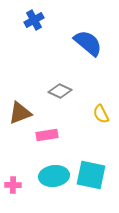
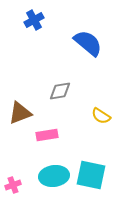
gray diamond: rotated 35 degrees counterclockwise
yellow semicircle: moved 2 px down; rotated 30 degrees counterclockwise
pink cross: rotated 21 degrees counterclockwise
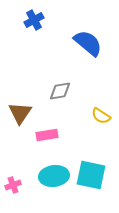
brown triangle: rotated 35 degrees counterclockwise
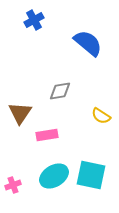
cyan ellipse: rotated 24 degrees counterclockwise
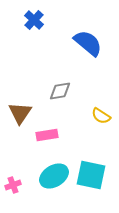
blue cross: rotated 18 degrees counterclockwise
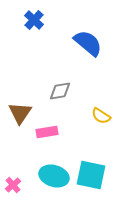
pink rectangle: moved 3 px up
cyan ellipse: rotated 48 degrees clockwise
pink cross: rotated 21 degrees counterclockwise
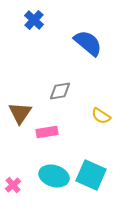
cyan square: rotated 12 degrees clockwise
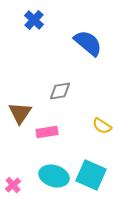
yellow semicircle: moved 1 px right, 10 px down
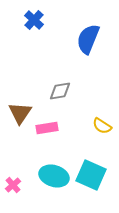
blue semicircle: moved 4 px up; rotated 108 degrees counterclockwise
pink rectangle: moved 4 px up
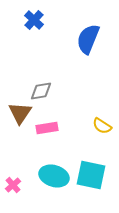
gray diamond: moved 19 px left
cyan square: rotated 12 degrees counterclockwise
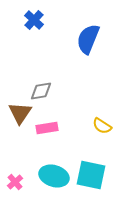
pink cross: moved 2 px right, 3 px up
